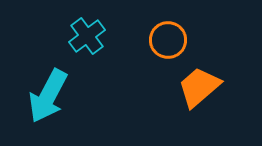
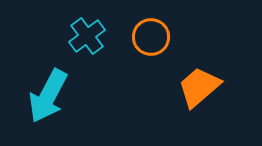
orange circle: moved 17 px left, 3 px up
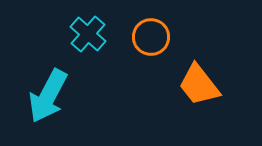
cyan cross: moved 1 px right, 2 px up; rotated 12 degrees counterclockwise
orange trapezoid: moved 2 px up; rotated 87 degrees counterclockwise
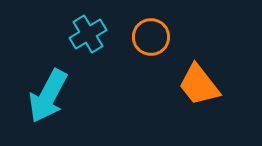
cyan cross: rotated 18 degrees clockwise
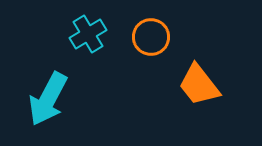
cyan arrow: moved 3 px down
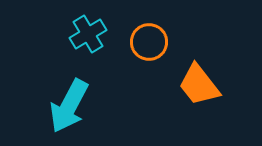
orange circle: moved 2 px left, 5 px down
cyan arrow: moved 21 px right, 7 px down
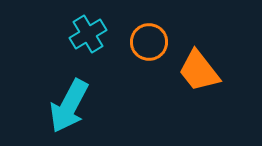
orange trapezoid: moved 14 px up
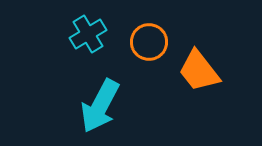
cyan arrow: moved 31 px right
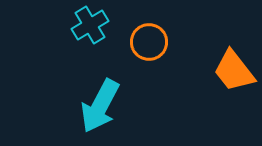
cyan cross: moved 2 px right, 9 px up
orange trapezoid: moved 35 px right
